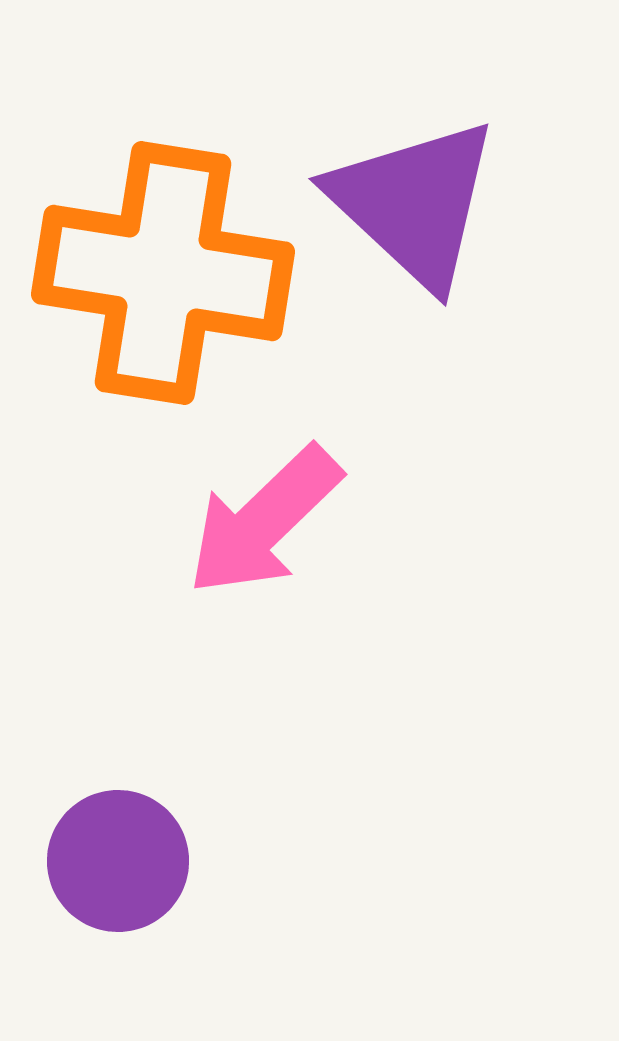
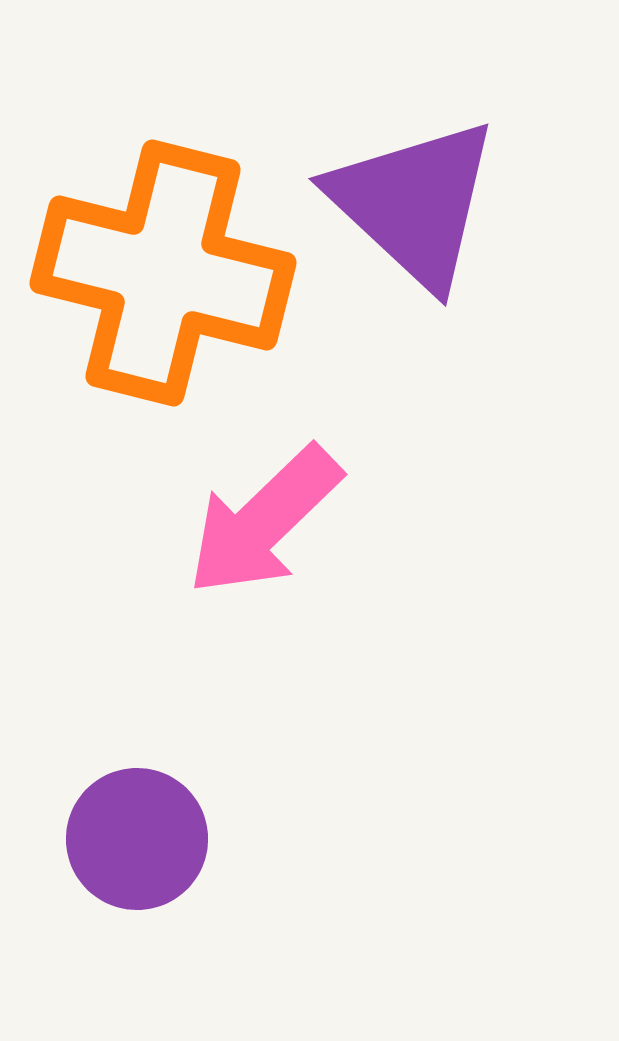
orange cross: rotated 5 degrees clockwise
purple circle: moved 19 px right, 22 px up
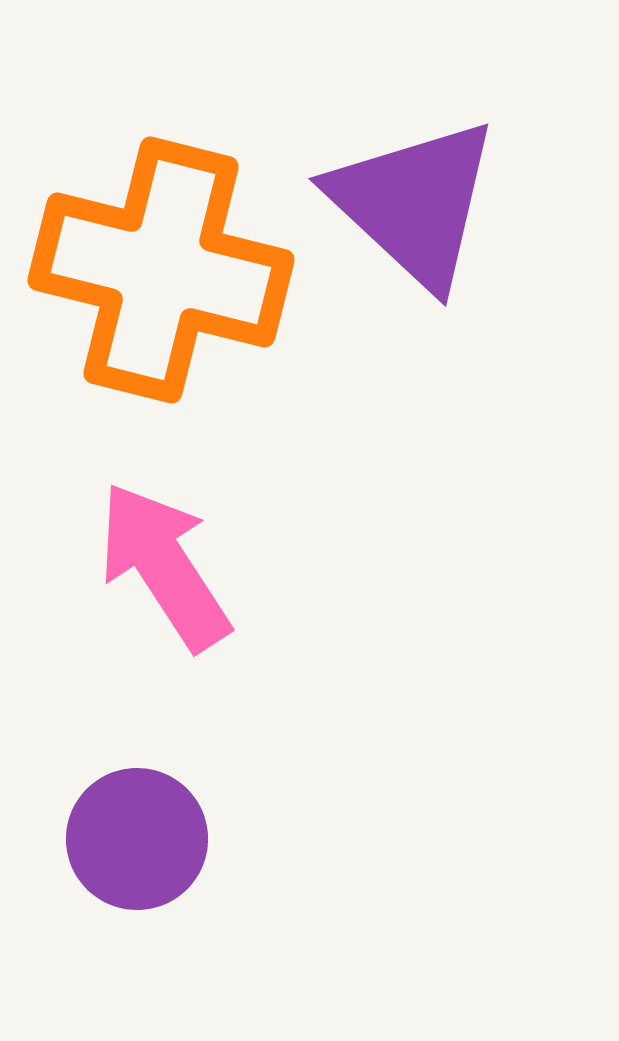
orange cross: moved 2 px left, 3 px up
pink arrow: moved 100 px left, 45 px down; rotated 101 degrees clockwise
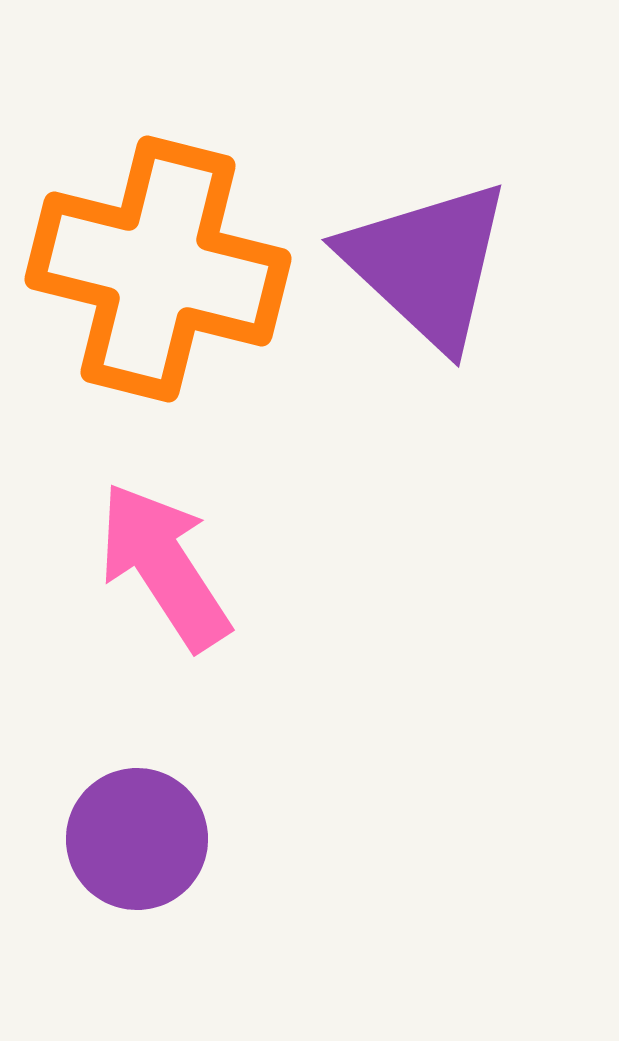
purple triangle: moved 13 px right, 61 px down
orange cross: moved 3 px left, 1 px up
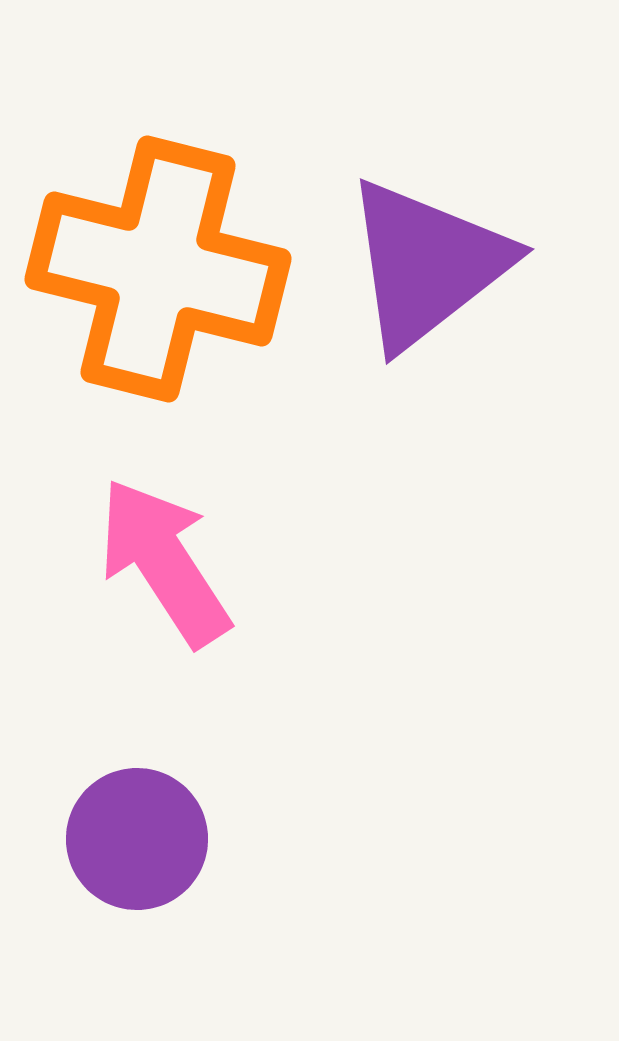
purple triangle: rotated 39 degrees clockwise
pink arrow: moved 4 px up
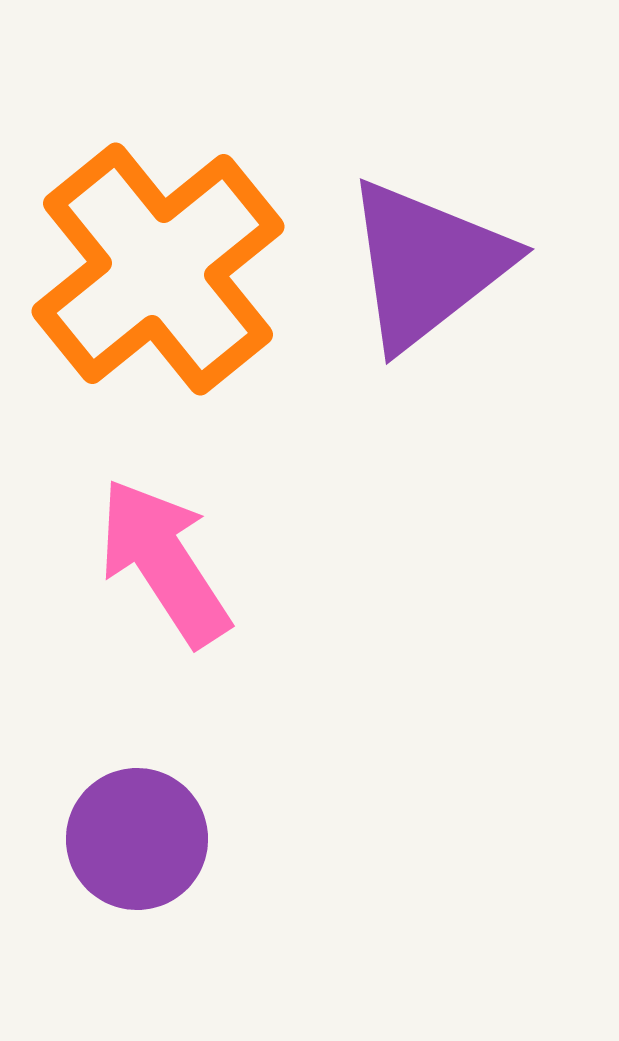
orange cross: rotated 37 degrees clockwise
